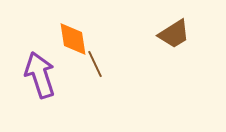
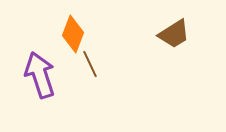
orange diamond: moved 5 px up; rotated 30 degrees clockwise
brown line: moved 5 px left
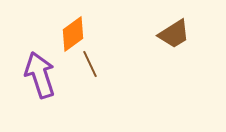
orange diamond: rotated 33 degrees clockwise
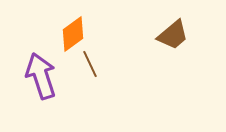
brown trapezoid: moved 1 px left, 1 px down; rotated 8 degrees counterclockwise
purple arrow: moved 1 px right, 1 px down
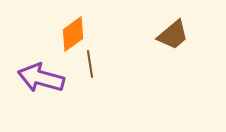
brown line: rotated 16 degrees clockwise
purple arrow: moved 2 px down; rotated 57 degrees counterclockwise
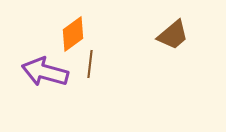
brown line: rotated 16 degrees clockwise
purple arrow: moved 4 px right, 6 px up
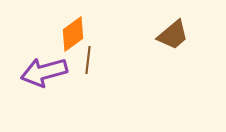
brown line: moved 2 px left, 4 px up
purple arrow: moved 1 px left; rotated 30 degrees counterclockwise
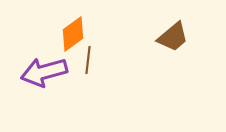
brown trapezoid: moved 2 px down
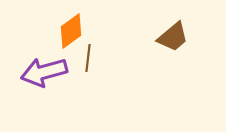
orange diamond: moved 2 px left, 3 px up
brown line: moved 2 px up
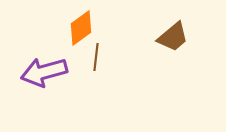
orange diamond: moved 10 px right, 3 px up
brown line: moved 8 px right, 1 px up
